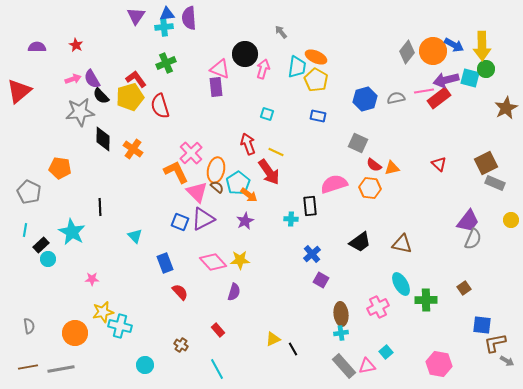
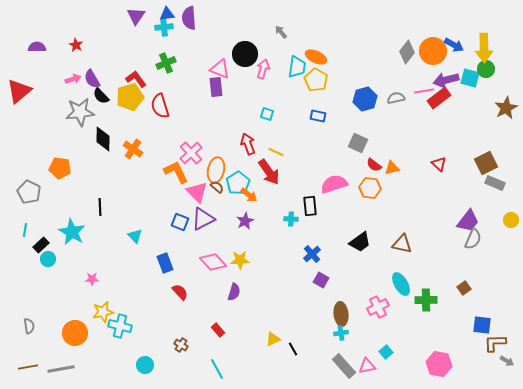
yellow arrow at (482, 46): moved 2 px right, 2 px down
brown L-shape at (495, 343): rotated 10 degrees clockwise
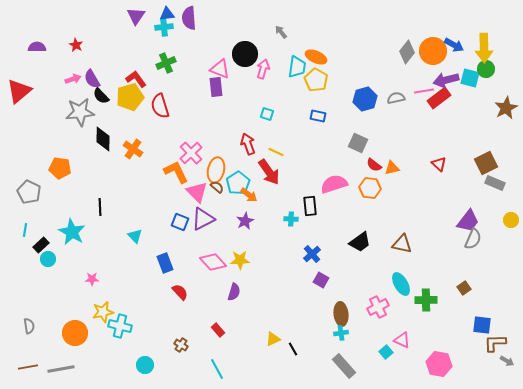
pink triangle at (367, 366): moved 35 px right, 26 px up; rotated 36 degrees clockwise
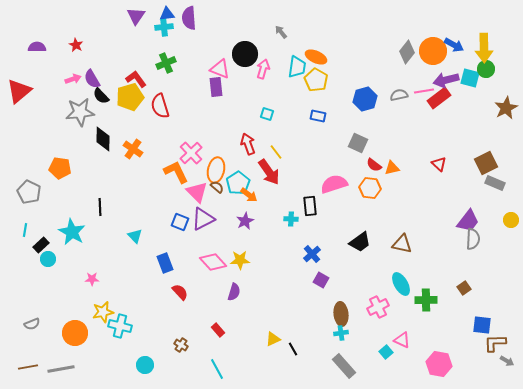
gray semicircle at (396, 98): moved 3 px right, 3 px up
yellow line at (276, 152): rotated 28 degrees clockwise
gray semicircle at (473, 239): rotated 20 degrees counterclockwise
gray semicircle at (29, 326): moved 3 px right, 2 px up; rotated 77 degrees clockwise
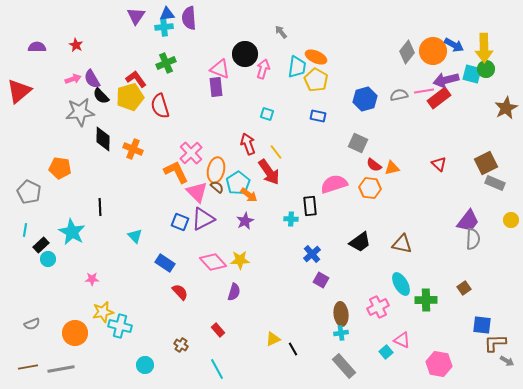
cyan square at (470, 78): moved 2 px right, 4 px up
orange cross at (133, 149): rotated 12 degrees counterclockwise
blue rectangle at (165, 263): rotated 36 degrees counterclockwise
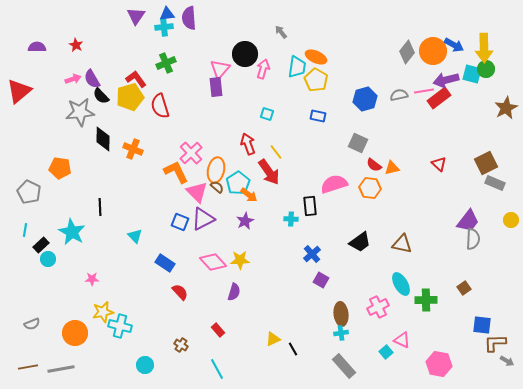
pink triangle at (220, 69): rotated 50 degrees clockwise
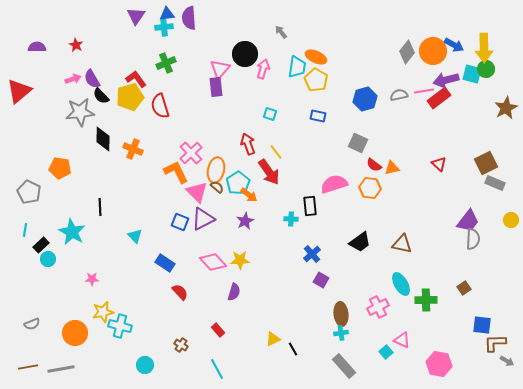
cyan square at (267, 114): moved 3 px right
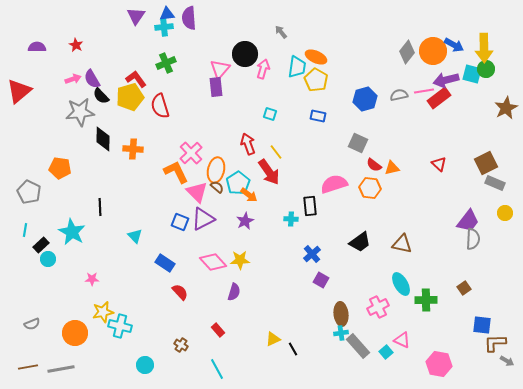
orange cross at (133, 149): rotated 18 degrees counterclockwise
yellow circle at (511, 220): moved 6 px left, 7 px up
gray rectangle at (344, 366): moved 14 px right, 20 px up
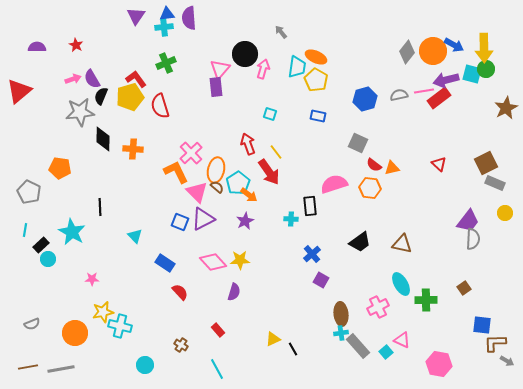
black semicircle at (101, 96): rotated 66 degrees clockwise
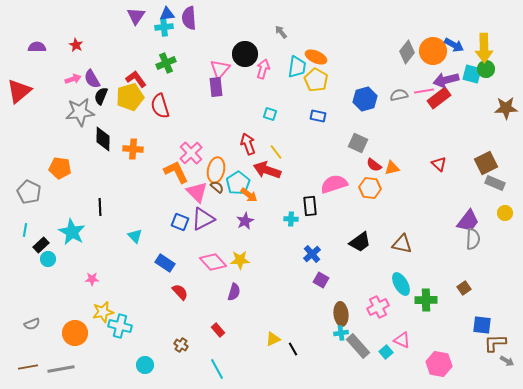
brown star at (506, 108): rotated 25 degrees clockwise
red arrow at (269, 172): moved 2 px left, 2 px up; rotated 144 degrees clockwise
